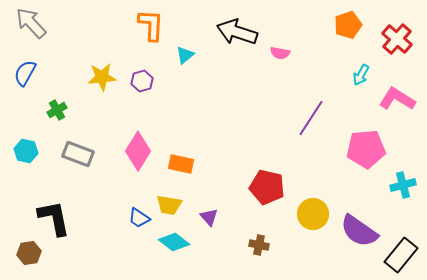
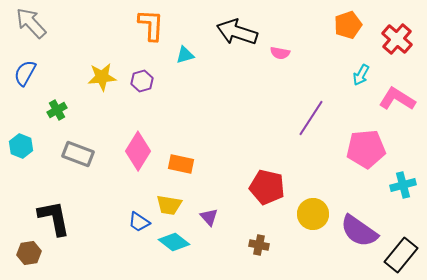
cyan triangle: rotated 24 degrees clockwise
cyan hexagon: moved 5 px left, 5 px up; rotated 10 degrees clockwise
blue trapezoid: moved 4 px down
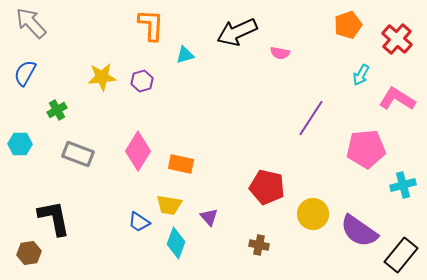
black arrow: rotated 42 degrees counterclockwise
cyan hexagon: moved 1 px left, 2 px up; rotated 20 degrees counterclockwise
cyan diamond: moved 2 px right, 1 px down; rotated 72 degrees clockwise
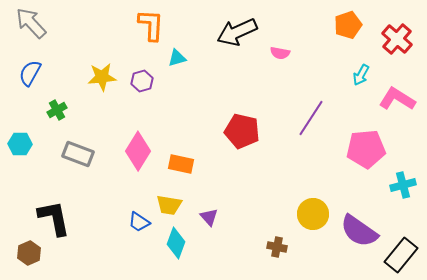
cyan triangle: moved 8 px left, 3 px down
blue semicircle: moved 5 px right
red pentagon: moved 25 px left, 56 px up
brown cross: moved 18 px right, 2 px down
brown hexagon: rotated 15 degrees counterclockwise
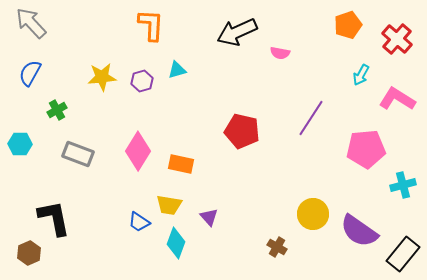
cyan triangle: moved 12 px down
brown cross: rotated 18 degrees clockwise
black rectangle: moved 2 px right, 1 px up
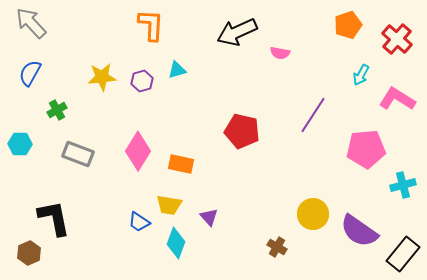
purple line: moved 2 px right, 3 px up
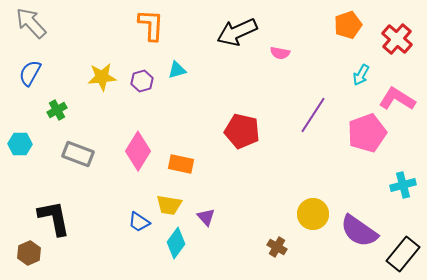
pink pentagon: moved 1 px right, 16 px up; rotated 15 degrees counterclockwise
purple triangle: moved 3 px left
cyan diamond: rotated 16 degrees clockwise
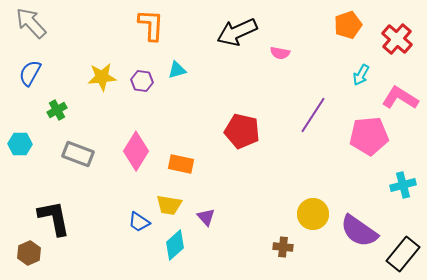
purple hexagon: rotated 25 degrees clockwise
pink L-shape: moved 3 px right, 1 px up
pink pentagon: moved 2 px right, 3 px down; rotated 15 degrees clockwise
pink diamond: moved 2 px left
cyan diamond: moved 1 px left, 2 px down; rotated 12 degrees clockwise
brown cross: moved 6 px right; rotated 24 degrees counterclockwise
